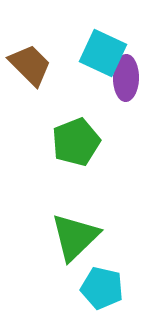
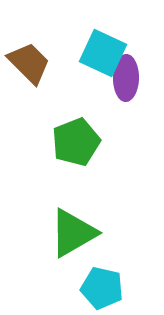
brown trapezoid: moved 1 px left, 2 px up
green triangle: moved 2 px left, 4 px up; rotated 14 degrees clockwise
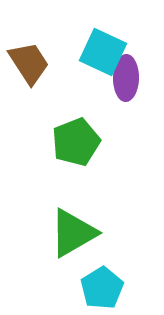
cyan square: moved 1 px up
brown trapezoid: rotated 12 degrees clockwise
cyan pentagon: rotated 27 degrees clockwise
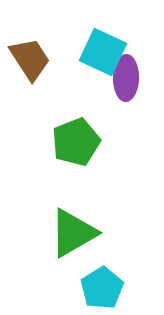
brown trapezoid: moved 1 px right, 4 px up
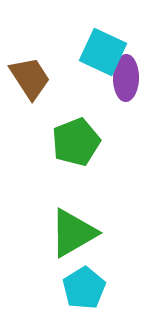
brown trapezoid: moved 19 px down
cyan pentagon: moved 18 px left
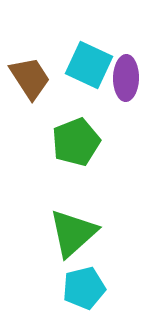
cyan square: moved 14 px left, 13 px down
green triangle: rotated 12 degrees counterclockwise
cyan pentagon: rotated 18 degrees clockwise
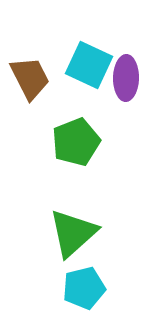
brown trapezoid: rotated 6 degrees clockwise
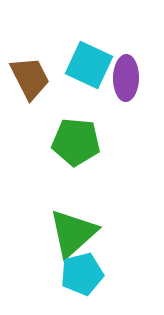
green pentagon: rotated 27 degrees clockwise
cyan pentagon: moved 2 px left, 14 px up
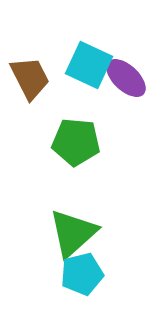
purple ellipse: rotated 48 degrees counterclockwise
